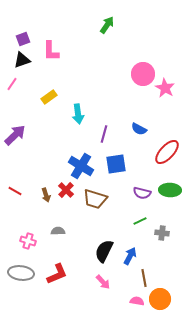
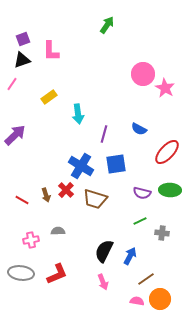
red line: moved 7 px right, 9 px down
pink cross: moved 3 px right, 1 px up; rotated 28 degrees counterclockwise
brown line: moved 2 px right, 1 px down; rotated 66 degrees clockwise
pink arrow: rotated 21 degrees clockwise
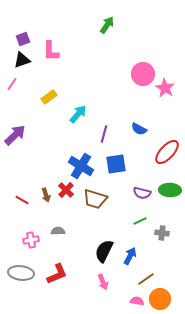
cyan arrow: rotated 132 degrees counterclockwise
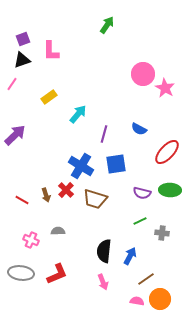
pink cross: rotated 35 degrees clockwise
black semicircle: rotated 20 degrees counterclockwise
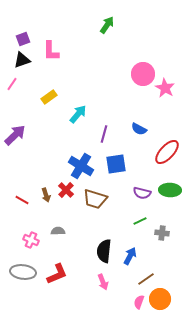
gray ellipse: moved 2 px right, 1 px up
pink semicircle: moved 2 px right, 1 px down; rotated 80 degrees counterclockwise
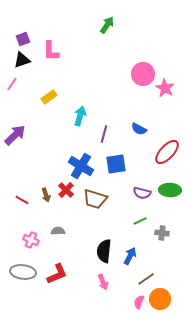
cyan arrow: moved 2 px right, 2 px down; rotated 24 degrees counterclockwise
